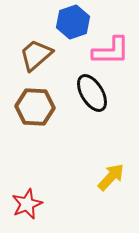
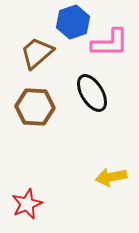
pink L-shape: moved 1 px left, 8 px up
brown trapezoid: moved 1 px right, 2 px up
yellow arrow: rotated 144 degrees counterclockwise
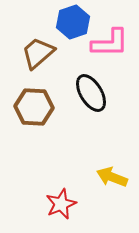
brown trapezoid: moved 1 px right
black ellipse: moved 1 px left
brown hexagon: moved 1 px left
yellow arrow: moved 1 px right; rotated 32 degrees clockwise
red star: moved 34 px right
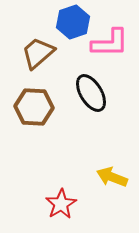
red star: rotated 8 degrees counterclockwise
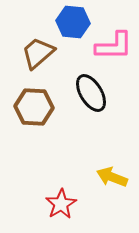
blue hexagon: rotated 24 degrees clockwise
pink L-shape: moved 4 px right, 3 px down
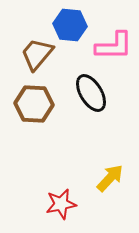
blue hexagon: moved 3 px left, 3 px down
brown trapezoid: moved 1 px left, 1 px down; rotated 9 degrees counterclockwise
brown hexagon: moved 3 px up
yellow arrow: moved 2 px left, 1 px down; rotated 112 degrees clockwise
red star: rotated 20 degrees clockwise
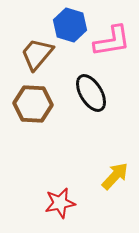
blue hexagon: rotated 12 degrees clockwise
pink L-shape: moved 2 px left, 5 px up; rotated 9 degrees counterclockwise
brown hexagon: moved 1 px left
yellow arrow: moved 5 px right, 2 px up
red star: moved 1 px left, 1 px up
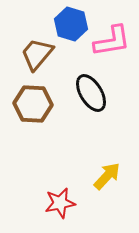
blue hexagon: moved 1 px right, 1 px up
yellow arrow: moved 8 px left
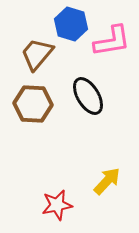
black ellipse: moved 3 px left, 3 px down
yellow arrow: moved 5 px down
red star: moved 3 px left, 2 px down
